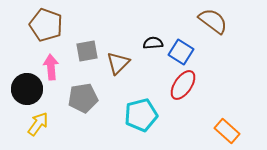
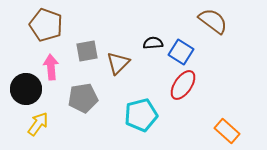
black circle: moved 1 px left
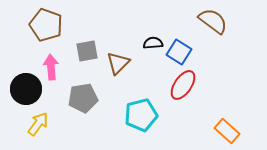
blue square: moved 2 px left
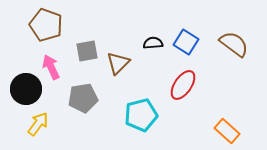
brown semicircle: moved 21 px right, 23 px down
blue square: moved 7 px right, 10 px up
pink arrow: rotated 20 degrees counterclockwise
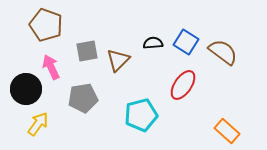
brown semicircle: moved 11 px left, 8 px down
brown triangle: moved 3 px up
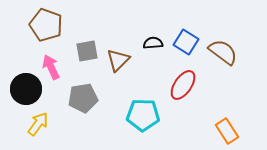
cyan pentagon: moved 2 px right; rotated 16 degrees clockwise
orange rectangle: rotated 15 degrees clockwise
